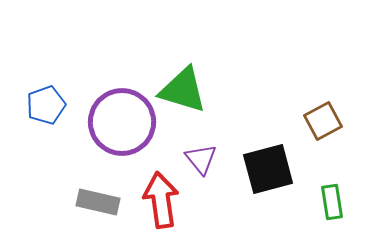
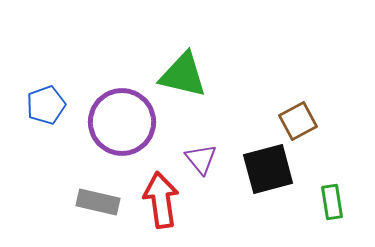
green triangle: moved 15 px up; rotated 4 degrees counterclockwise
brown square: moved 25 px left
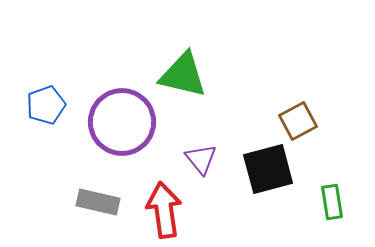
red arrow: moved 3 px right, 10 px down
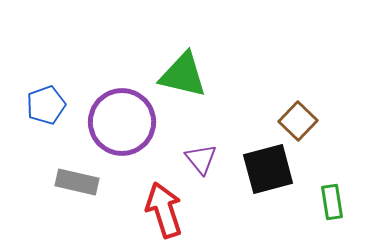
brown square: rotated 18 degrees counterclockwise
gray rectangle: moved 21 px left, 20 px up
red arrow: rotated 10 degrees counterclockwise
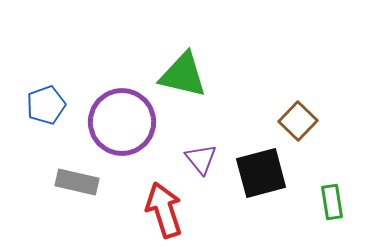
black square: moved 7 px left, 4 px down
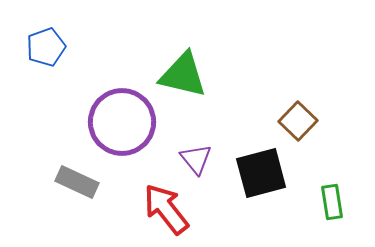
blue pentagon: moved 58 px up
purple triangle: moved 5 px left
gray rectangle: rotated 12 degrees clockwise
red arrow: moved 2 px right, 1 px up; rotated 20 degrees counterclockwise
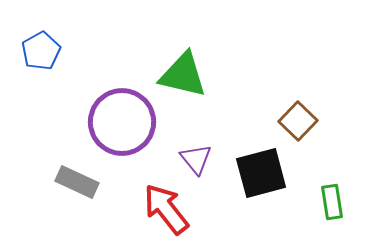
blue pentagon: moved 5 px left, 4 px down; rotated 9 degrees counterclockwise
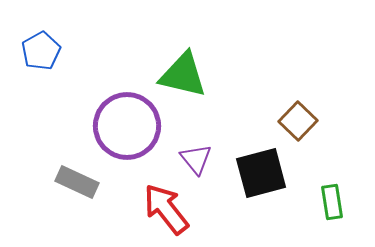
purple circle: moved 5 px right, 4 px down
